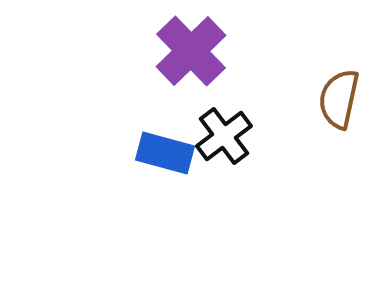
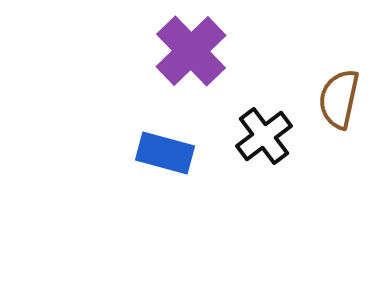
black cross: moved 40 px right
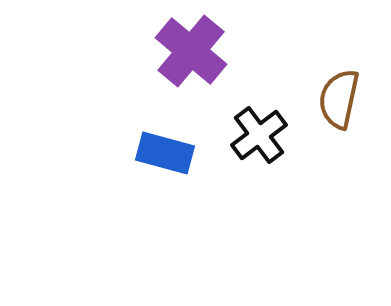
purple cross: rotated 6 degrees counterclockwise
black cross: moved 5 px left, 1 px up
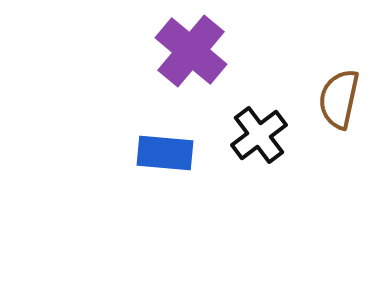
blue rectangle: rotated 10 degrees counterclockwise
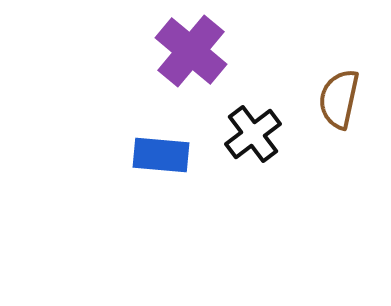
black cross: moved 6 px left, 1 px up
blue rectangle: moved 4 px left, 2 px down
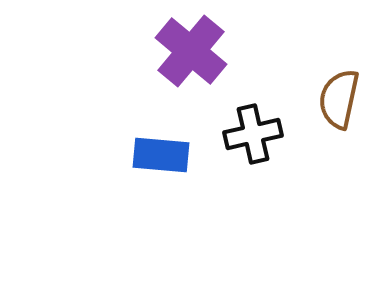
black cross: rotated 24 degrees clockwise
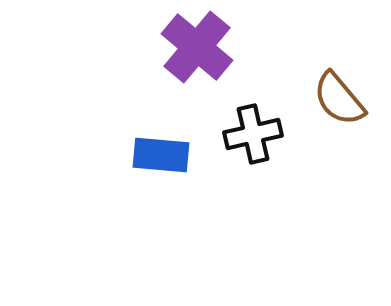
purple cross: moved 6 px right, 4 px up
brown semicircle: rotated 52 degrees counterclockwise
